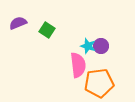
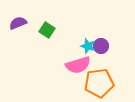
pink semicircle: rotated 80 degrees clockwise
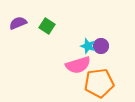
green square: moved 4 px up
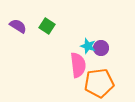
purple semicircle: moved 3 px down; rotated 54 degrees clockwise
purple circle: moved 2 px down
pink semicircle: rotated 80 degrees counterclockwise
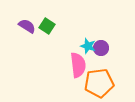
purple semicircle: moved 9 px right
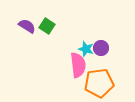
cyan star: moved 2 px left, 3 px down
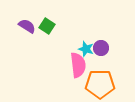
orange pentagon: moved 1 px right, 1 px down; rotated 8 degrees clockwise
